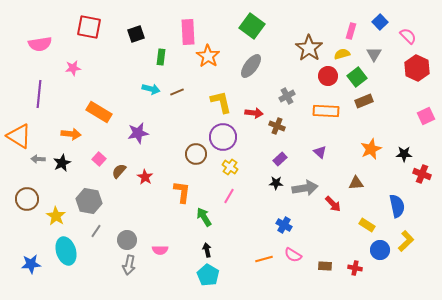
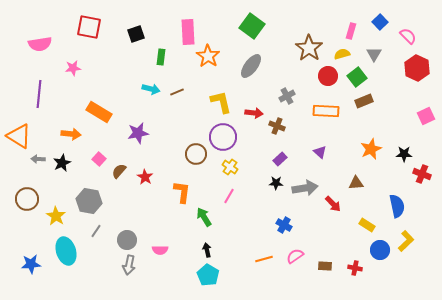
pink semicircle at (293, 255): moved 2 px right, 1 px down; rotated 114 degrees clockwise
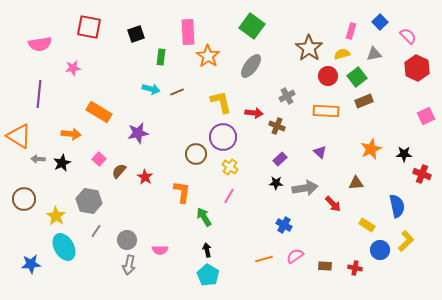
gray triangle at (374, 54): rotated 49 degrees clockwise
brown circle at (27, 199): moved 3 px left
cyan ellipse at (66, 251): moved 2 px left, 4 px up; rotated 12 degrees counterclockwise
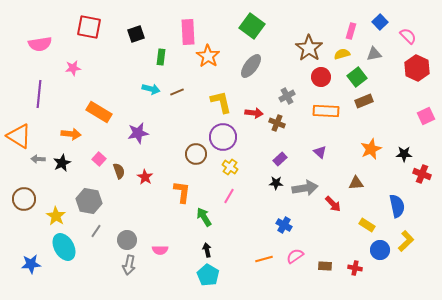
red circle at (328, 76): moved 7 px left, 1 px down
brown cross at (277, 126): moved 3 px up
brown semicircle at (119, 171): rotated 119 degrees clockwise
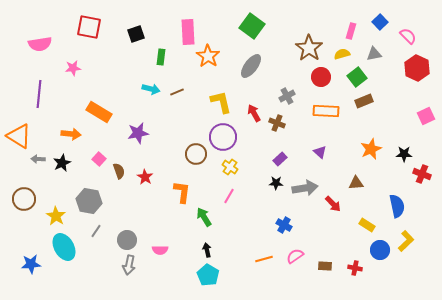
red arrow at (254, 113): rotated 126 degrees counterclockwise
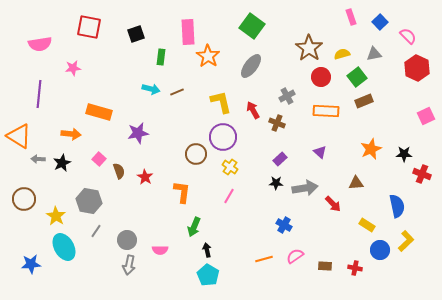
pink rectangle at (351, 31): moved 14 px up; rotated 35 degrees counterclockwise
orange rectangle at (99, 112): rotated 15 degrees counterclockwise
red arrow at (254, 113): moved 1 px left, 3 px up
green arrow at (204, 217): moved 10 px left, 10 px down; rotated 126 degrees counterclockwise
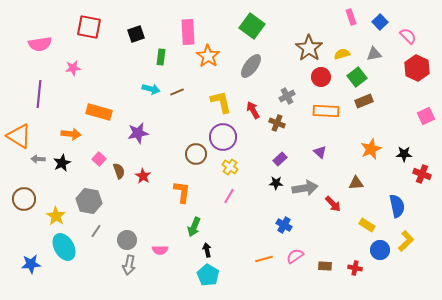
red star at (145, 177): moved 2 px left, 1 px up
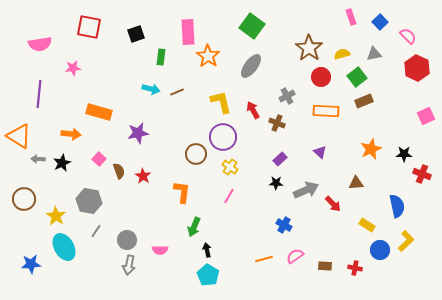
gray arrow at (305, 188): moved 1 px right, 2 px down; rotated 15 degrees counterclockwise
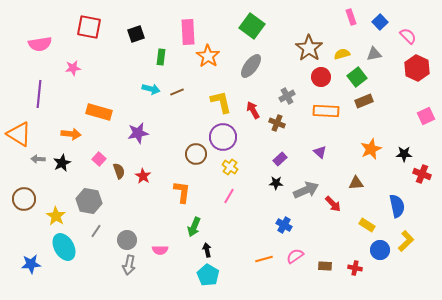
orange triangle at (19, 136): moved 2 px up
